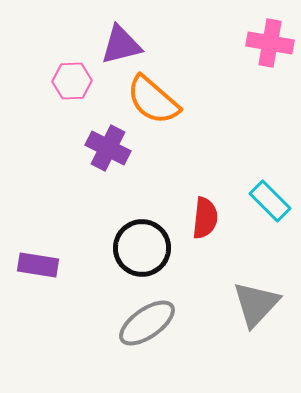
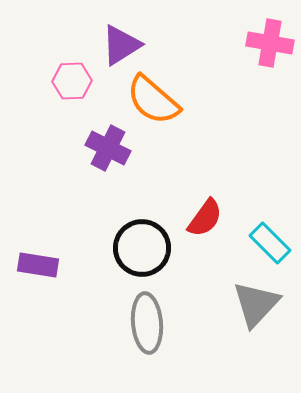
purple triangle: rotated 18 degrees counterclockwise
cyan rectangle: moved 42 px down
red semicircle: rotated 30 degrees clockwise
gray ellipse: rotated 60 degrees counterclockwise
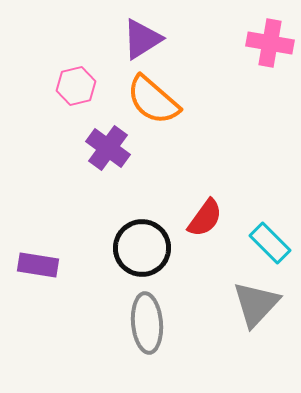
purple triangle: moved 21 px right, 6 px up
pink hexagon: moved 4 px right, 5 px down; rotated 12 degrees counterclockwise
purple cross: rotated 9 degrees clockwise
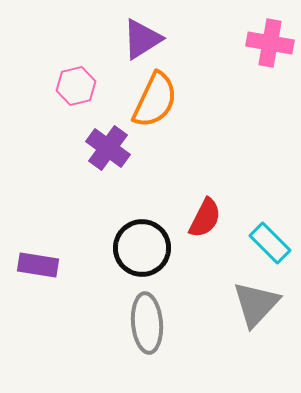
orange semicircle: moved 2 px right; rotated 106 degrees counterclockwise
red semicircle: rotated 9 degrees counterclockwise
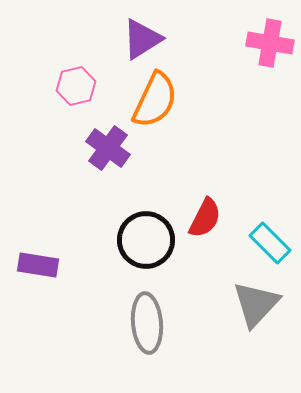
black circle: moved 4 px right, 8 px up
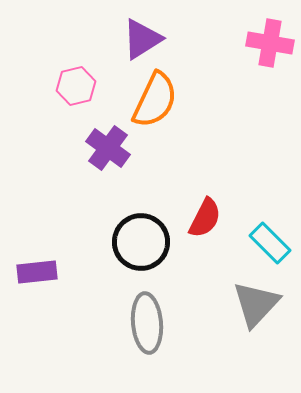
black circle: moved 5 px left, 2 px down
purple rectangle: moved 1 px left, 7 px down; rotated 15 degrees counterclockwise
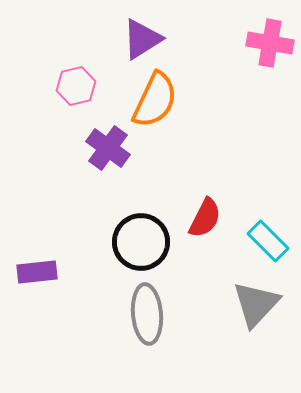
cyan rectangle: moved 2 px left, 2 px up
gray ellipse: moved 9 px up
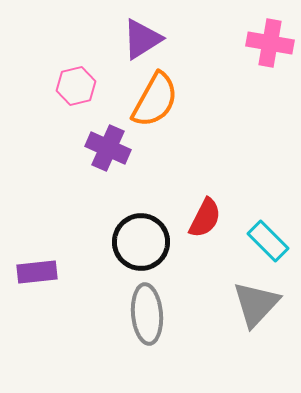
orange semicircle: rotated 4 degrees clockwise
purple cross: rotated 12 degrees counterclockwise
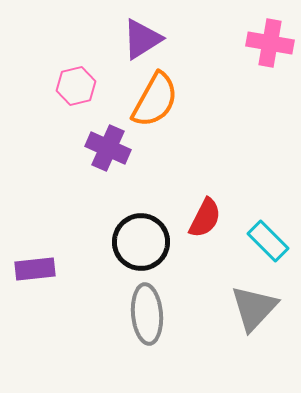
purple rectangle: moved 2 px left, 3 px up
gray triangle: moved 2 px left, 4 px down
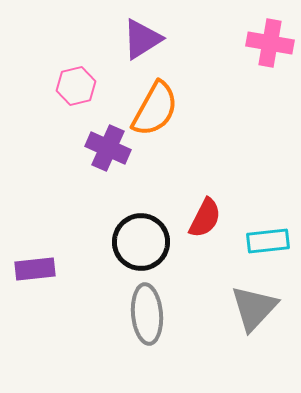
orange semicircle: moved 9 px down
cyan rectangle: rotated 51 degrees counterclockwise
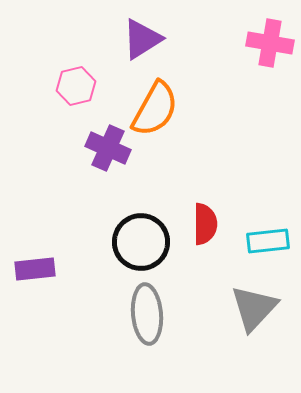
red semicircle: moved 6 px down; rotated 27 degrees counterclockwise
